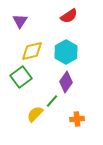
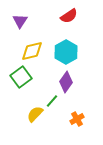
orange cross: rotated 24 degrees counterclockwise
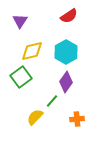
yellow semicircle: moved 3 px down
orange cross: rotated 24 degrees clockwise
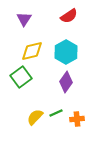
purple triangle: moved 4 px right, 2 px up
green line: moved 4 px right, 12 px down; rotated 24 degrees clockwise
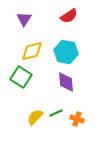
cyan hexagon: rotated 20 degrees counterclockwise
green square: rotated 20 degrees counterclockwise
purple diamond: rotated 40 degrees counterclockwise
orange cross: rotated 24 degrees clockwise
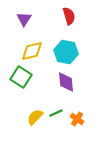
red semicircle: rotated 72 degrees counterclockwise
orange cross: rotated 16 degrees clockwise
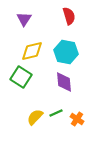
purple diamond: moved 2 px left
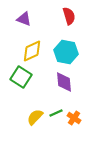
purple triangle: rotated 42 degrees counterclockwise
yellow diamond: rotated 10 degrees counterclockwise
orange cross: moved 3 px left, 1 px up
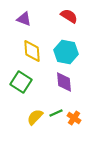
red semicircle: rotated 42 degrees counterclockwise
yellow diamond: rotated 70 degrees counterclockwise
green square: moved 5 px down
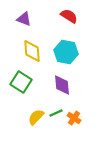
purple diamond: moved 2 px left, 3 px down
yellow semicircle: moved 1 px right
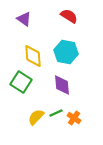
purple triangle: rotated 14 degrees clockwise
yellow diamond: moved 1 px right, 5 px down
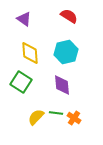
cyan hexagon: rotated 25 degrees counterclockwise
yellow diamond: moved 3 px left, 3 px up
green line: rotated 32 degrees clockwise
